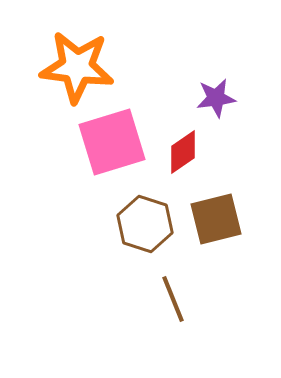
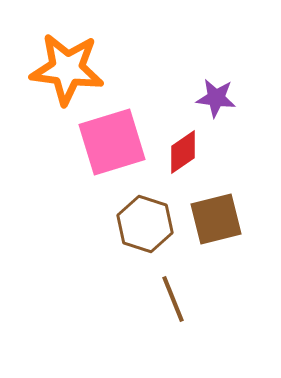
orange star: moved 10 px left, 2 px down
purple star: rotated 15 degrees clockwise
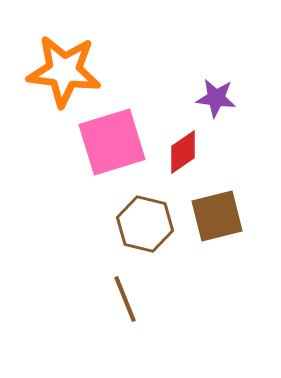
orange star: moved 3 px left, 2 px down
brown square: moved 1 px right, 3 px up
brown hexagon: rotated 4 degrees counterclockwise
brown line: moved 48 px left
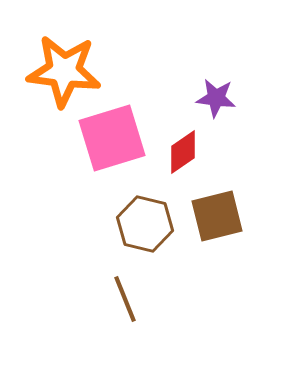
pink square: moved 4 px up
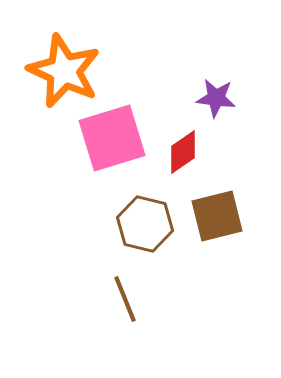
orange star: rotated 18 degrees clockwise
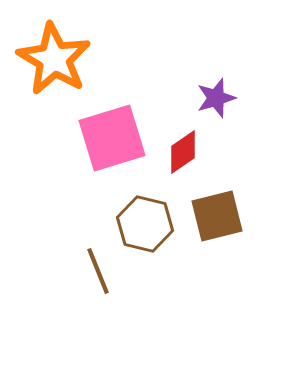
orange star: moved 10 px left, 12 px up; rotated 6 degrees clockwise
purple star: rotated 24 degrees counterclockwise
brown line: moved 27 px left, 28 px up
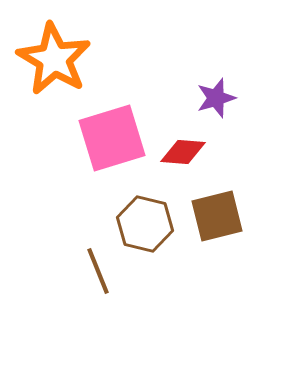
red diamond: rotated 39 degrees clockwise
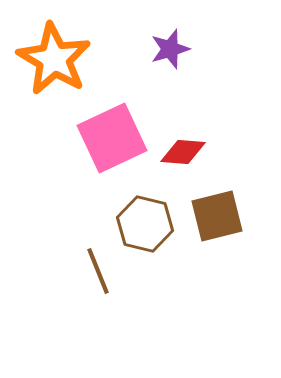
purple star: moved 46 px left, 49 px up
pink square: rotated 8 degrees counterclockwise
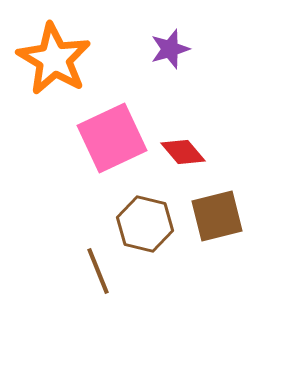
red diamond: rotated 45 degrees clockwise
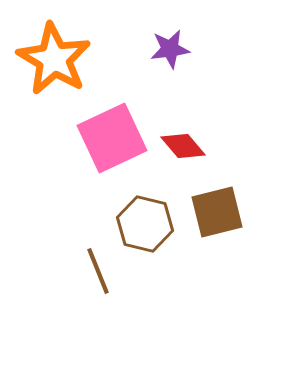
purple star: rotated 9 degrees clockwise
red diamond: moved 6 px up
brown square: moved 4 px up
